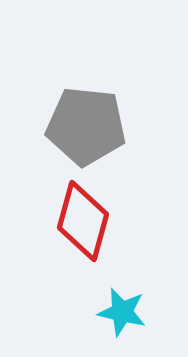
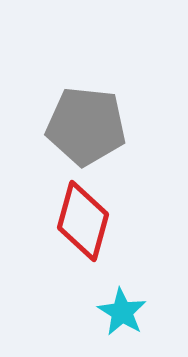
cyan star: rotated 18 degrees clockwise
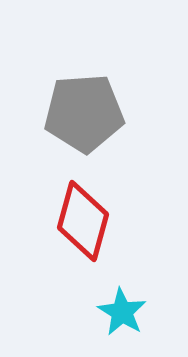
gray pentagon: moved 2 px left, 13 px up; rotated 10 degrees counterclockwise
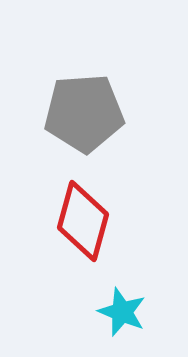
cyan star: rotated 9 degrees counterclockwise
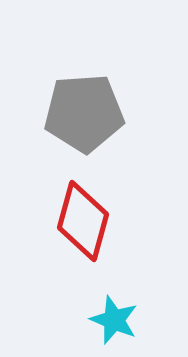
cyan star: moved 8 px left, 8 px down
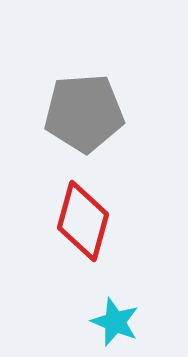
cyan star: moved 1 px right, 2 px down
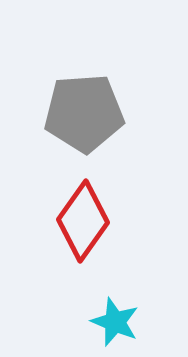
red diamond: rotated 20 degrees clockwise
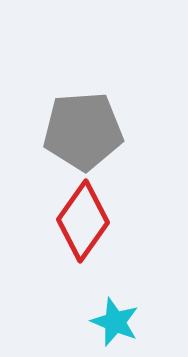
gray pentagon: moved 1 px left, 18 px down
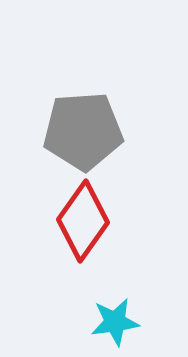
cyan star: rotated 30 degrees counterclockwise
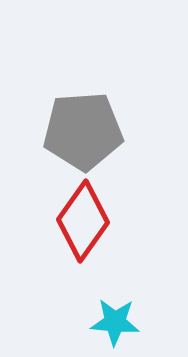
cyan star: rotated 12 degrees clockwise
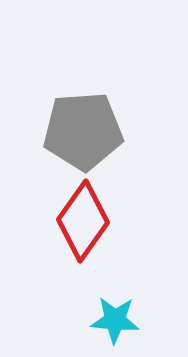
cyan star: moved 2 px up
